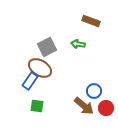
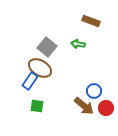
gray square: rotated 24 degrees counterclockwise
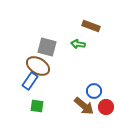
brown rectangle: moved 5 px down
gray square: rotated 24 degrees counterclockwise
brown ellipse: moved 2 px left, 2 px up
red circle: moved 1 px up
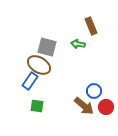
brown rectangle: rotated 48 degrees clockwise
brown ellipse: moved 1 px right, 1 px up
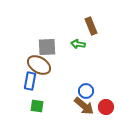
gray square: rotated 18 degrees counterclockwise
blue rectangle: rotated 24 degrees counterclockwise
blue circle: moved 8 px left
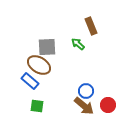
green arrow: rotated 32 degrees clockwise
blue rectangle: rotated 60 degrees counterclockwise
red circle: moved 2 px right, 2 px up
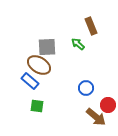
blue circle: moved 3 px up
brown arrow: moved 12 px right, 11 px down
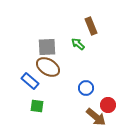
brown ellipse: moved 9 px right, 2 px down
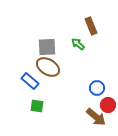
blue circle: moved 11 px right
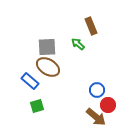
blue circle: moved 2 px down
green square: rotated 24 degrees counterclockwise
